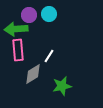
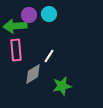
green arrow: moved 1 px left, 3 px up
pink rectangle: moved 2 px left
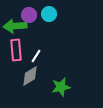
white line: moved 13 px left
gray diamond: moved 3 px left, 2 px down
green star: moved 1 px left, 1 px down
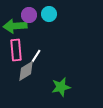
gray diamond: moved 4 px left, 5 px up
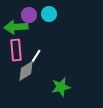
green arrow: moved 1 px right, 1 px down
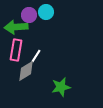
cyan circle: moved 3 px left, 2 px up
pink rectangle: rotated 15 degrees clockwise
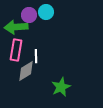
white line: rotated 32 degrees counterclockwise
green star: rotated 12 degrees counterclockwise
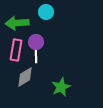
purple circle: moved 7 px right, 27 px down
green arrow: moved 1 px right, 4 px up
gray diamond: moved 1 px left, 6 px down
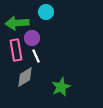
purple circle: moved 4 px left, 4 px up
pink rectangle: rotated 20 degrees counterclockwise
white line: rotated 24 degrees counterclockwise
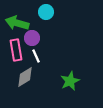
green arrow: rotated 20 degrees clockwise
green star: moved 9 px right, 6 px up
